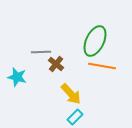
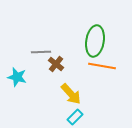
green ellipse: rotated 16 degrees counterclockwise
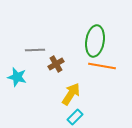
gray line: moved 6 px left, 2 px up
brown cross: rotated 21 degrees clockwise
yellow arrow: rotated 105 degrees counterclockwise
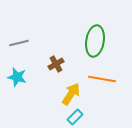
gray line: moved 16 px left, 7 px up; rotated 12 degrees counterclockwise
orange line: moved 13 px down
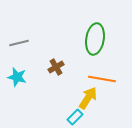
green ellipse: moved 2 px up
brown cross: moved 3 px down
yellow arrow: moved 17 px right, 4 px down
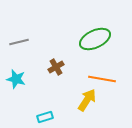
green ellipse: rotated 56 degrees clockwise
gray line: moved 1 px up
cyan star: moved 1 px left, 2 px down
yellow arrow: moved 1 px left, 2 px down
cyan rectangle: moved 30 px left; rotated 28 degrees clockwise
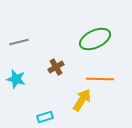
orange line: moved 2 px left; rotated 8 degrees counterclockwise
yellow arrow: moved 5 px left
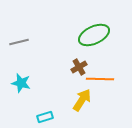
green ellipse: moved 1 px left, 4 px up
brown cross: moved 23 px right
cyan star: moved 5 px right, 4 px down
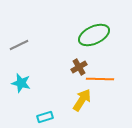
gray line: moved 3 px down; rotated 12 degrees counterclockwise
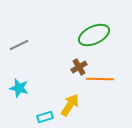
cyan star: moved 2 px left, 5 px down
yellow arrow: moved 12 px left, 5 px down
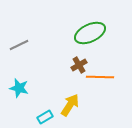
green ellipse: moved 4 px left, 2 px up
brown cross: moved 2 px up
orange line: moved 2 px up
cyan rectangle: rotated 14 degrees counterclockwise
